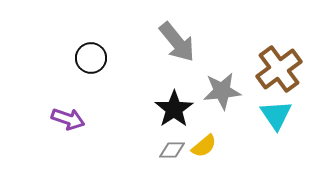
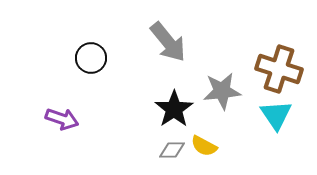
gray arrow: moved 9 px left
brown cross: rotated 36 degrees counterclockwise
purple arrow: moved 6 px left
yellow semicircle: rotated 68 degrees clockwise
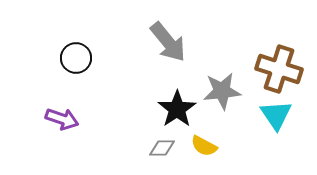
black circle: moved 15 px left
black star: moved 3 px right
gray diamond: moved 10 px left, 2 px up
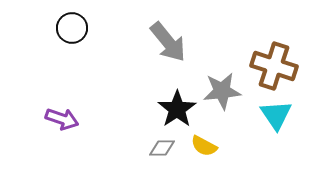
black circle: moved 4 px left, 30 px up
brown cross: moved 5 px left, 3 px up
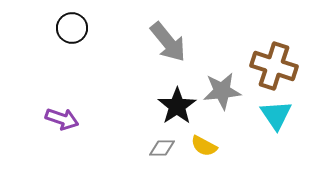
black star: moved 3 px up
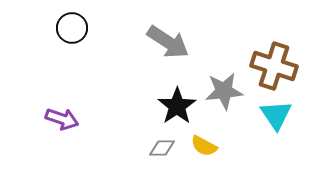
gray arrow: rotated 18 degrees counterclockwise
gray star: moved 2 px right
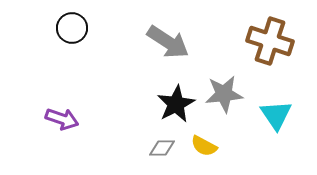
brown cross: moved 4 px left, 25 px up
gray star: moved 3 px down
black star: moved 1 px left, 2 px up; rotated 6 degrees clockwise
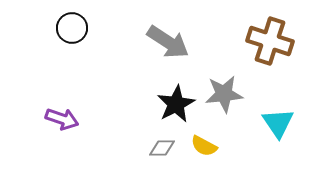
cyan triangle: moved 2 px right, 8 px down
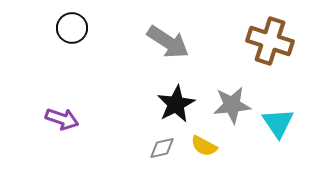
gray star: moved 8 px right, 11 px down
gray diamond: rotated 12 degrees counterclockwise
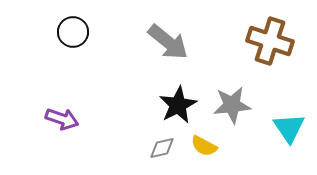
black circle: moved 1 px right, 4 px down
gray arrow: rotated 6 degrees clockwise
black star: moved 2 px right, 1 px down
cyan triangle: moved 11 px right, 5 px down
